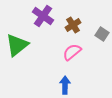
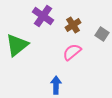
blue arrow: moved 9 px left
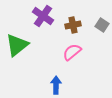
brown cross: rotated 21 degrees clockwise
gray square: moved 9 px up
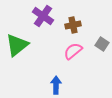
gray square: moved 19 px down
pink semicircle: moved 1 px right, 1 px up
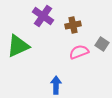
green triangle: moved 1 px right, 1 px down; rotated 15 degrees clockwise
pink semicircle: moved 6 px right, 1 px down; rotated 18 degrees clockwise
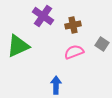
pink semicircle: moved 5 px left
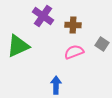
brown cross: rotated 14 degrees clockwise
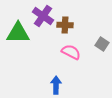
brown cross: moved 8 px left
green triangle: moved 13 px up; rotated 25 degrees clockwise
pink semicircle: moved 3 px left; rotated 48 degrees clockwise
